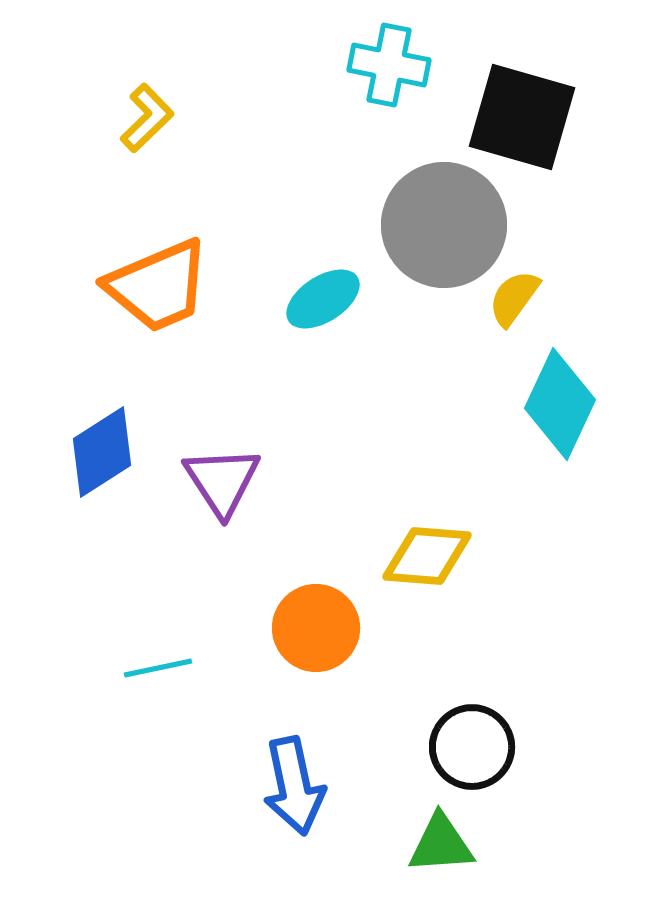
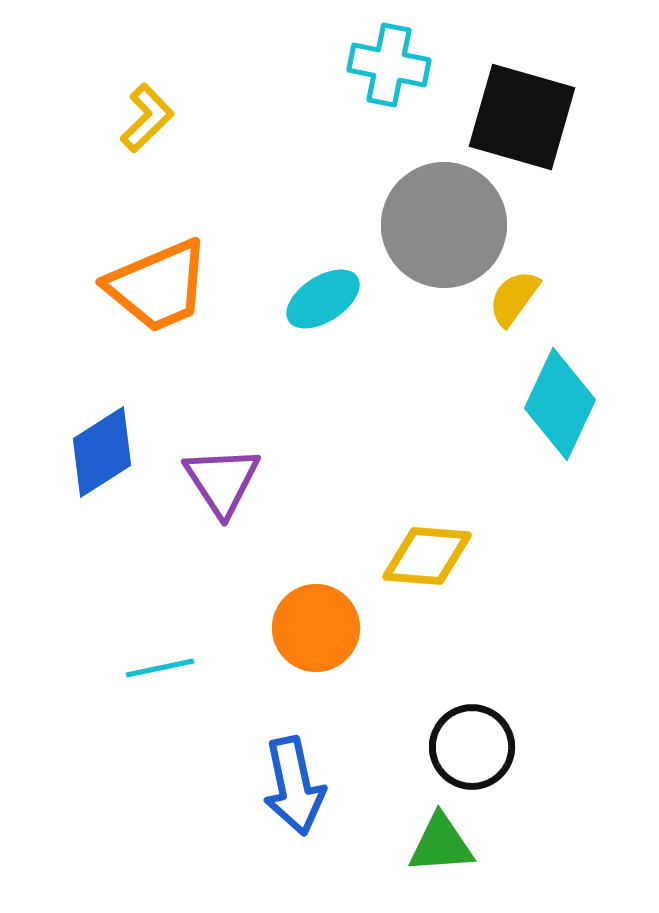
cyan line: moved 2 px right
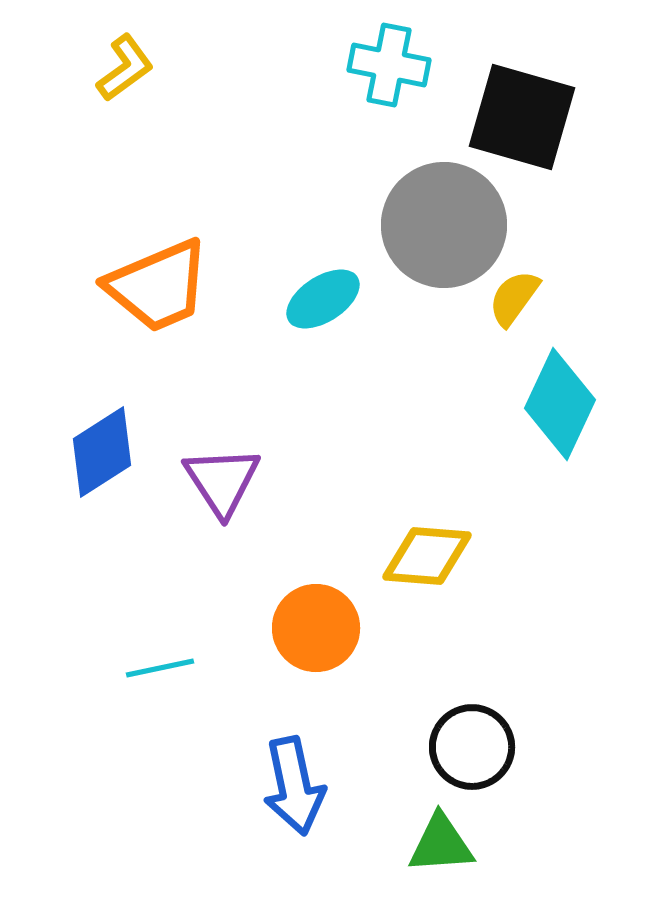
yellow L-shape: moved 22 px left, 50 px up; rotated 8 degrees clockwise
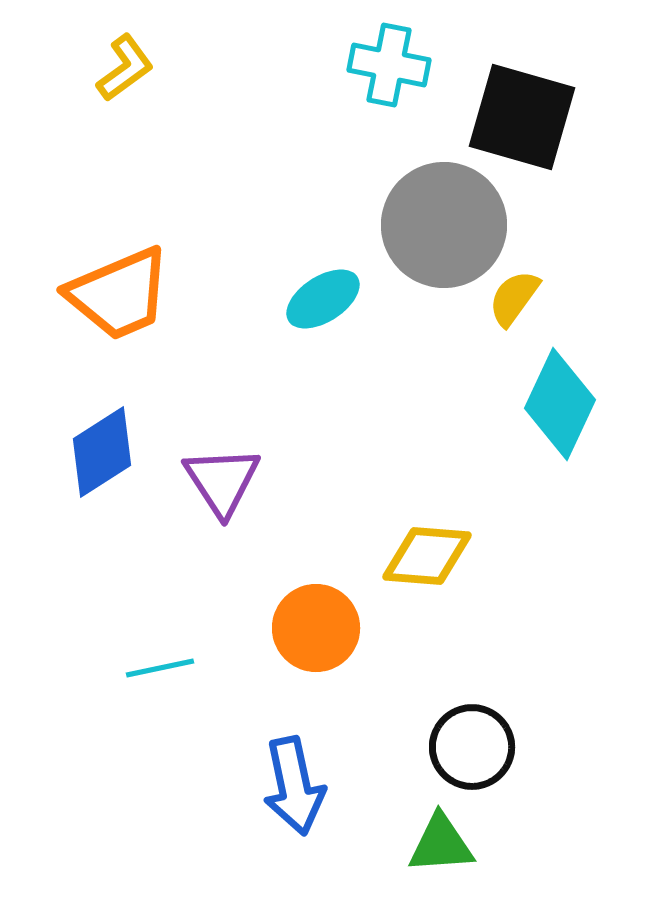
orange trapezoid: moved 39 px left, 8 px down
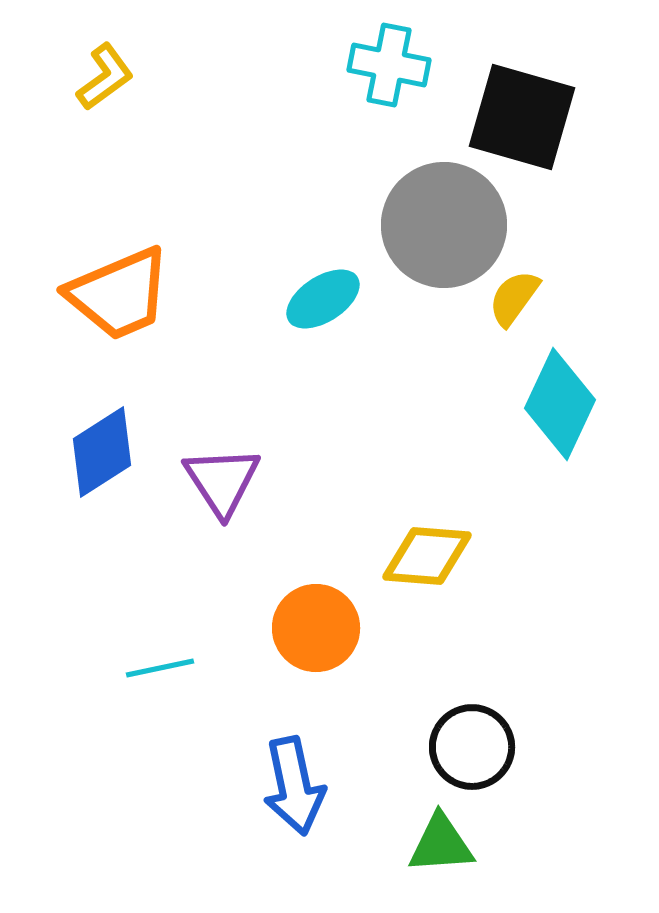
yellow L-shape: moved 20 px left, 9 px down
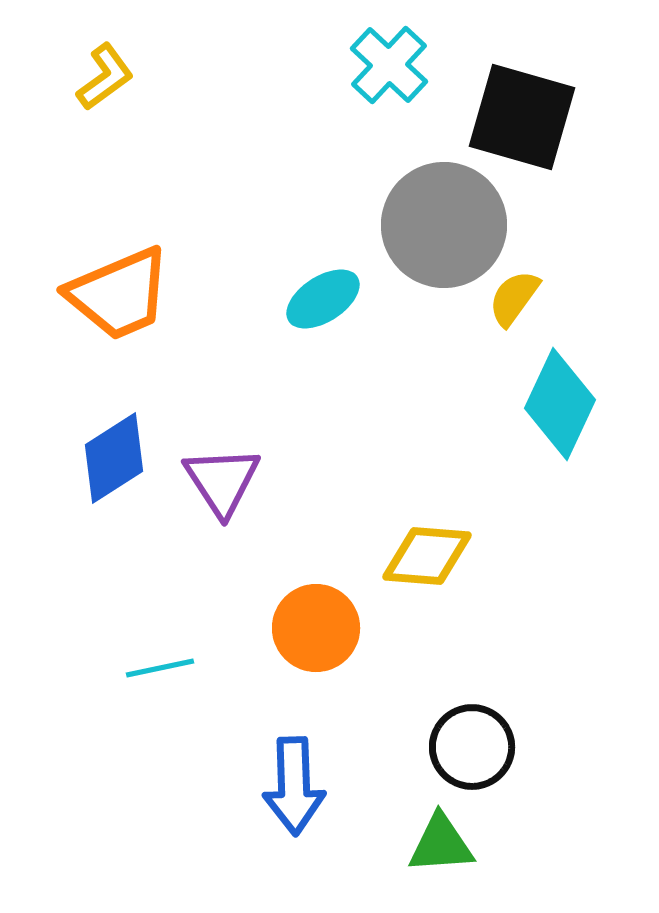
cyan cross: rotated 32 degrees clockwise
blue diamond: moved 12 px right, 6 px down
blue arrow: rotated 10 degrees clockwise
